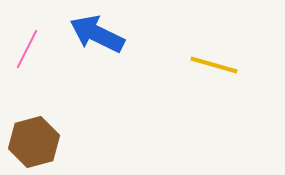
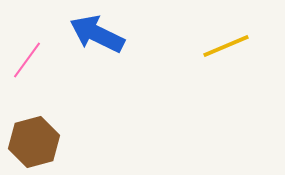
pink line: moved 11 px down; rotated 9 degrees clockwise
yellow line: moved 12 px right, 19 px up; rotated 39 degrees counterclockwise
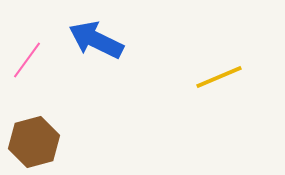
blue arrow: moved 1 px left, 6 px down
yellow line: moved 7 px left, 31 px down
